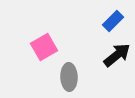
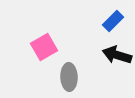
black arrow: rotated 124 degrees counterclockwise
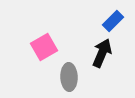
black arrow: moved 15 px left, 2 px up; rotated 96 degrees clockwise
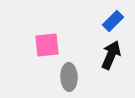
pink square: moved 3 px right, 2 px up; rotated 24 degrees clockwise
black arrow: moved 9 px right, 2 px down
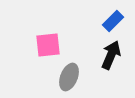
pink square: moved 1 px right
gray ellipse: rotated 24 degrees clockwise
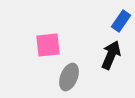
blue rectangle: moved 8 px right; rotated 10 degrees counterclockwise
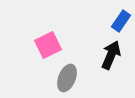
pink square: rotated 20 degrees counterclockwise
gray ellipse: moved 2 px left, 1 px down
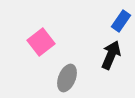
pink square: moved 7 px left, 3 px up; rotated 12 degrees counterclockwise
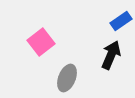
blue rectangle: rotated 20 degrees clockwise
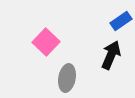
pink square: moved 5 px right; rotated 8 degrees counterclockwise
gray ellipse: rotated 12 degrees counterclockwise
